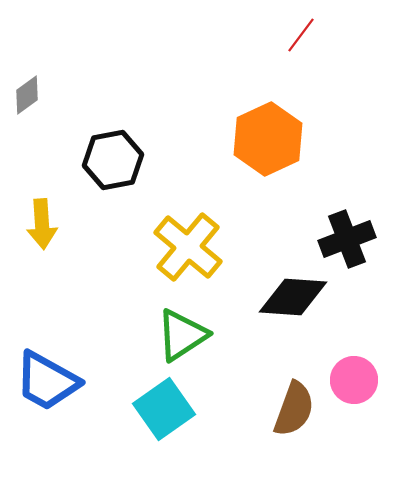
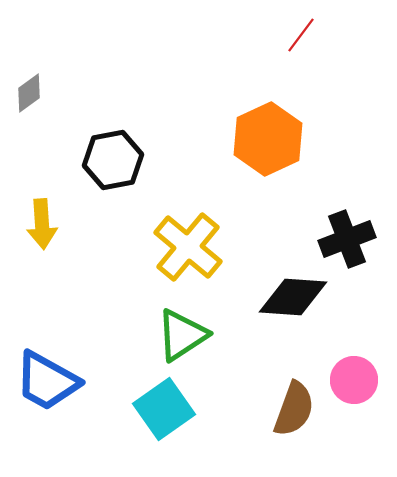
gray diamond: moved 2 px right, 2 px up
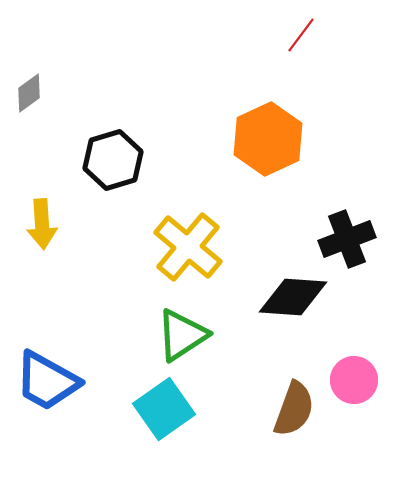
black hexagon: rotated 6 degrees counterclockwise
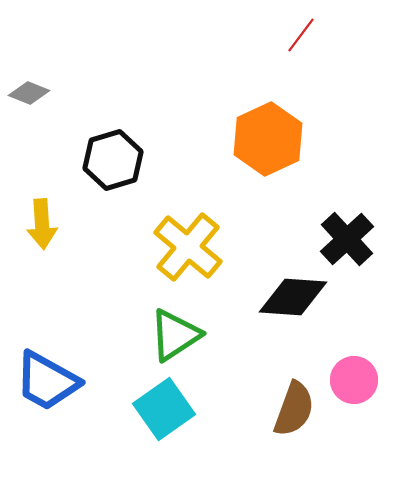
gray diamond: rotated 57 degrees clockwise
black cross: rotated 22 degrees counterclockwise
green triangle: moved 7 px left
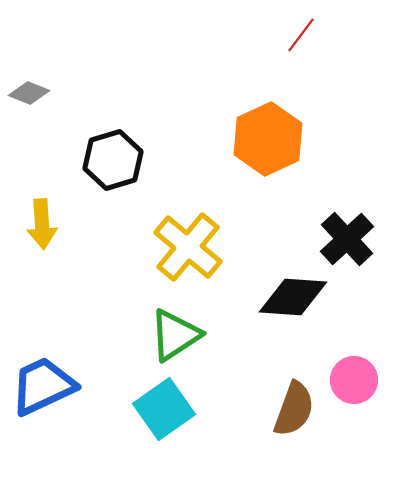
blue trapezoid: moved 4 px left, 5 px down; rotated 126 degrees clockwise
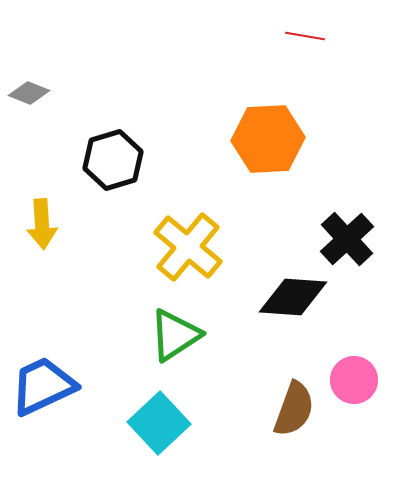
red line: moved 4 px right, 1 px down; rotated 63 degrees clockwise
orange hexagon: rotated 22 degrees clockwise
cyan square: moved 5 px left, 14 px down; rotated 8 degrees counterclockwise
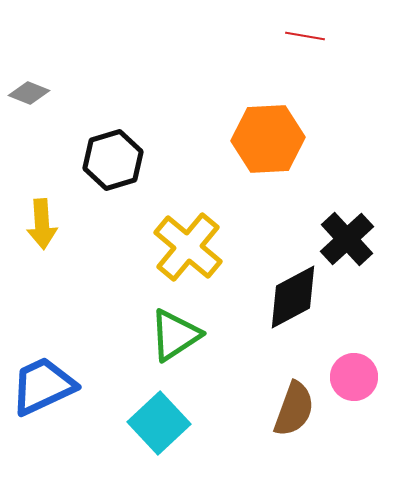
black diamond: rotated 32 degrees counterclockwise
pink circle: moved 3 px up
